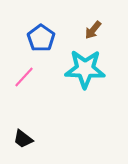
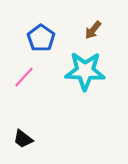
cyan star: moved 2 px down
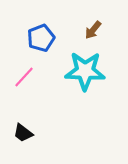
blue pentagon: rotated 16 degrees clockwise
black trapezoid: moved 6 px up
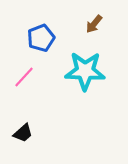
brown arrow: moved 1 px right, 6 px up
black trapezoid: rotated 80 degrees counterclockwise
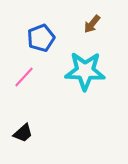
brown arrow: moved 2 px left
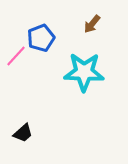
cyan star: moved 1 px left, 1 px down
pink line: moved 8 px left, 21 px up
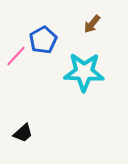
blue pentagon: moved 2 px right, 2 px down; rotated 8 degrees counterclockwise
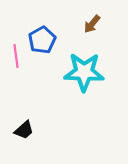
blue pentagon: moved 1 px left
pink line: rotated 50 degrees counterclockwise
black trapezoid: moved 1 px right, 3 px up
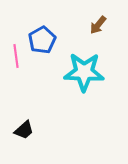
brown arrow: moved 6 px right, 1 px down
